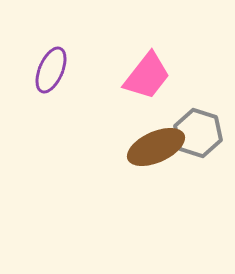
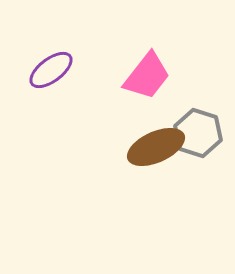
purple ellipse: rotated 30 degrees clockwise
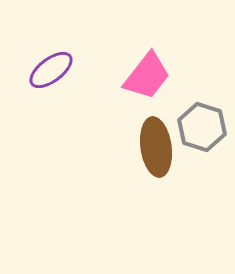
gray hexagon: moved 4 px right, 6 px up
brown ellipse: rotated 74 degrees counterclockwise
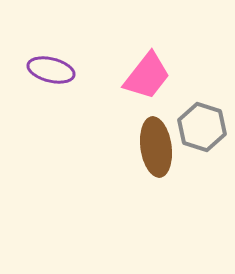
purple ellipse: rotated 51 degrees clockwise
